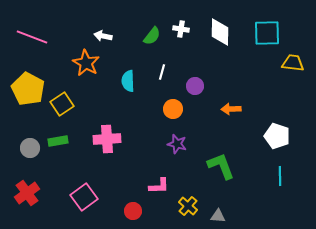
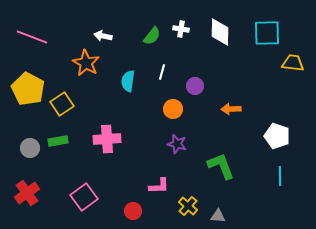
cyan semicircle: rotated 10 degrees clockwise
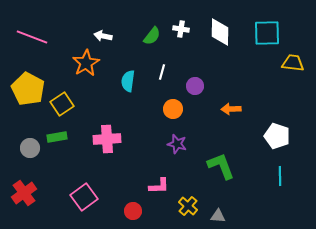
orange star: rotated 12 degrees clockwise
green rectangle: moved 1 px left, 4 px up
red cross: moved 3 px left
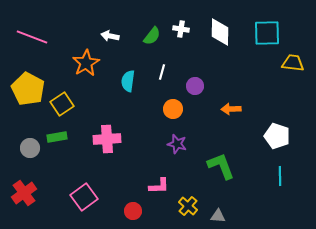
white arrow: moved 7 px right
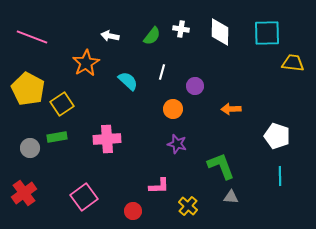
cyan semicircle: rotated 125 degrees clockwise
gray triangle: moved 13 px right, 19 px up
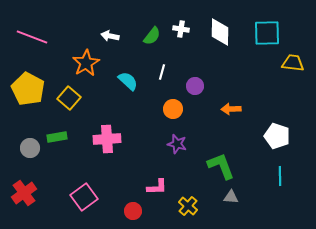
yellow square: moved 7 px right, 6 px up; rotated 15 degrees counterclockwise
pink L-shape: moved 2 px left, 1 px down
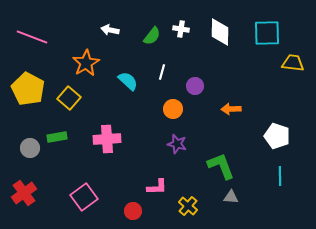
white arrow: moved 6 px up
